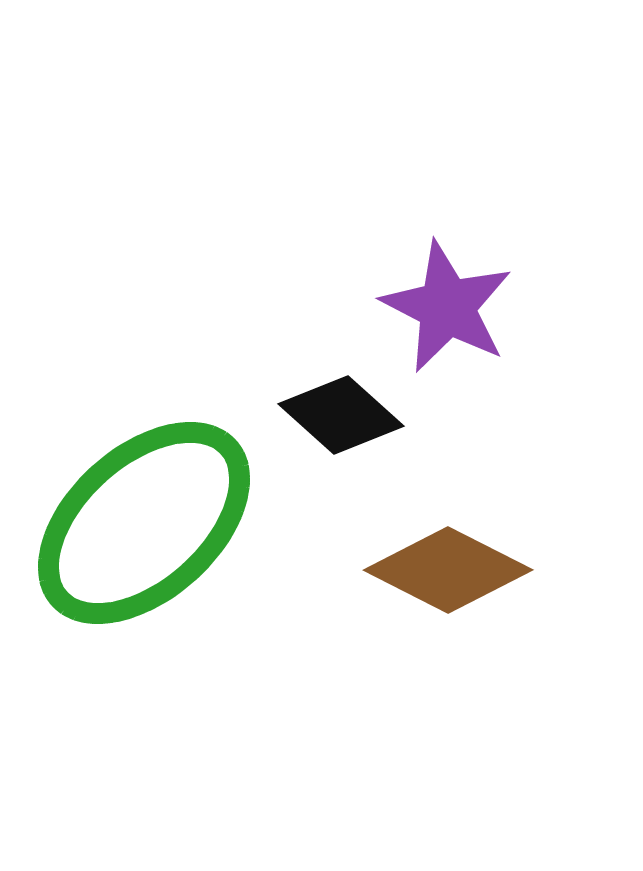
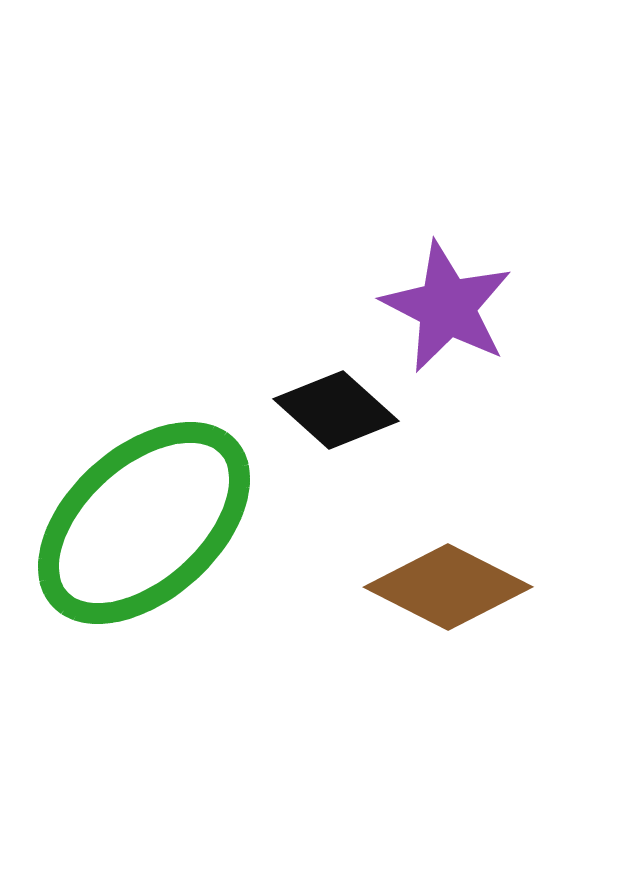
black diamond: moved 5 px left, 5 px up
brown diamond: moved 17 px down
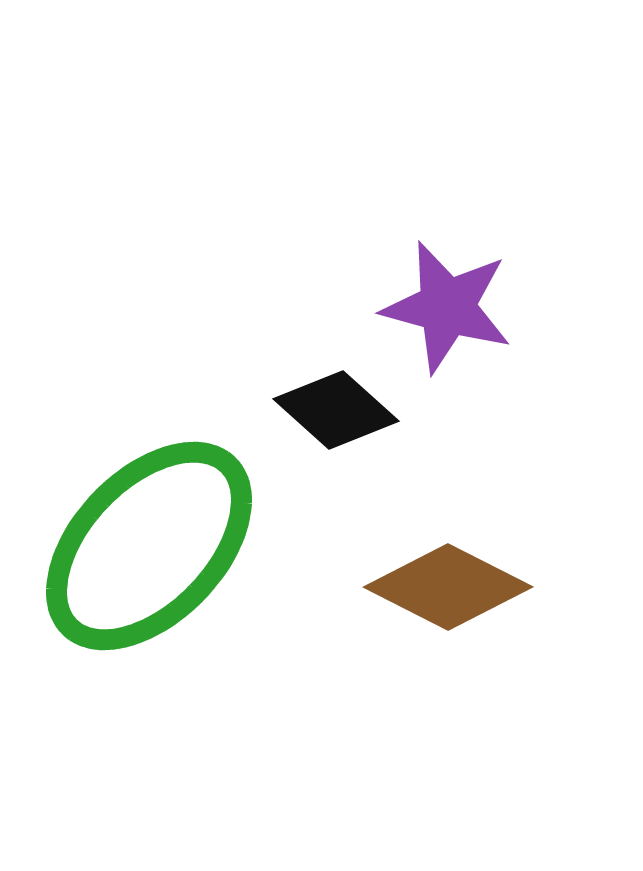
purple star: rotated 12 degrees counterclockwise
green ellipse: moved 5 px right, 23 px down; rotated 4 degrees counterclockwise
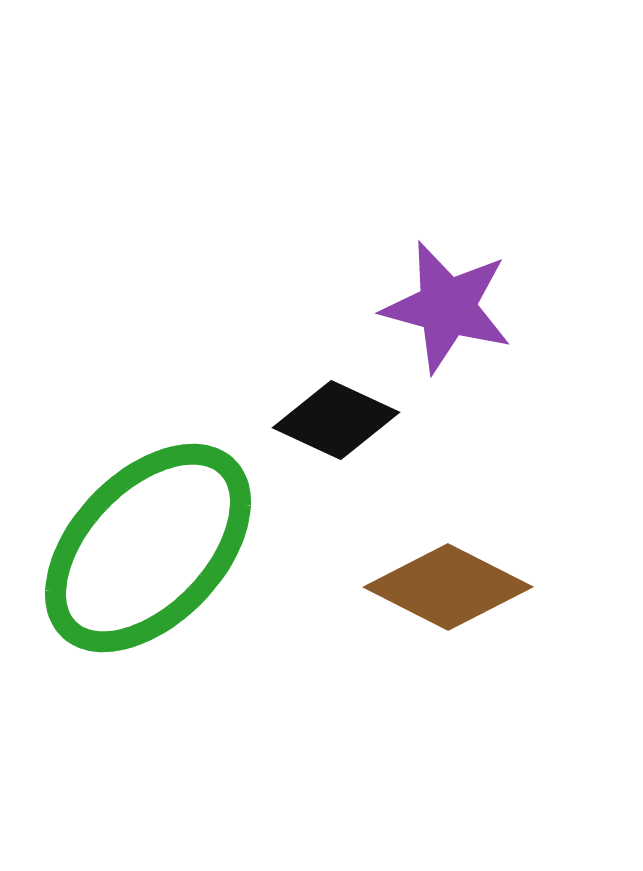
black diamond: moved 10 px down; rotated 17 degrees counterclockwise
green ellipse: moved 1 px left, 2 px down
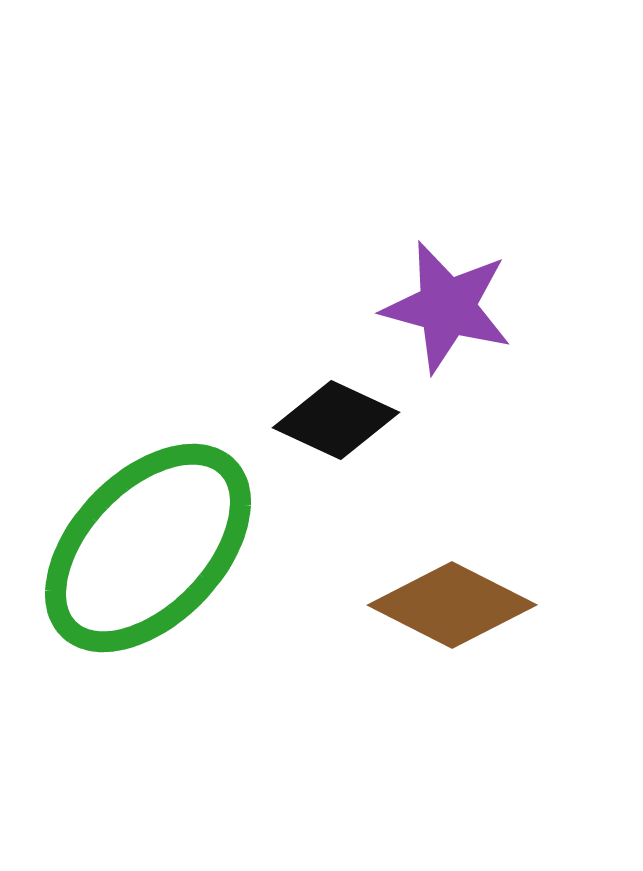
brown diamond: moved 4 px right, 18 px down
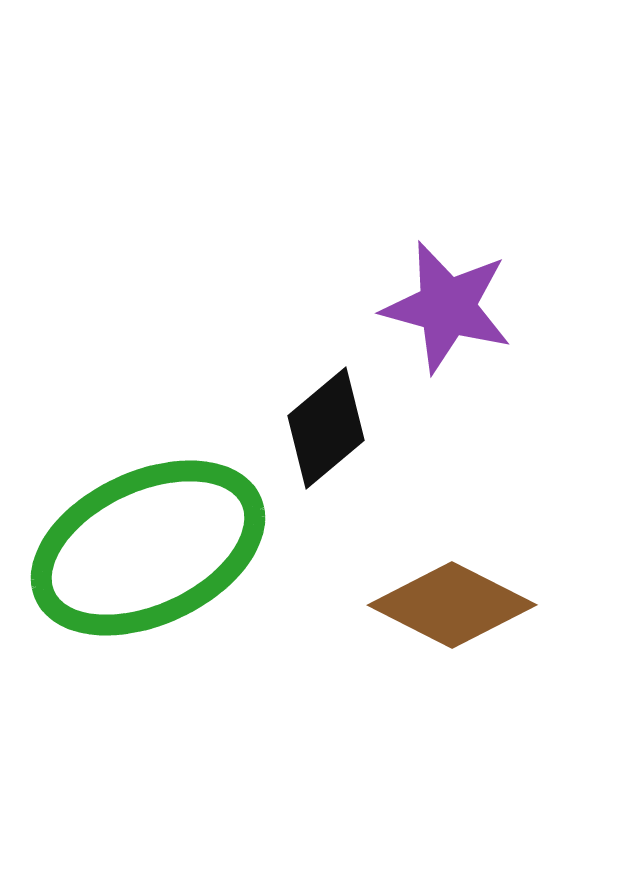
black diamond: moved 10 px left, 8 px down; rotated 65 degrees counterclockwise
green ellipse: rotated 21 degrees clockwise
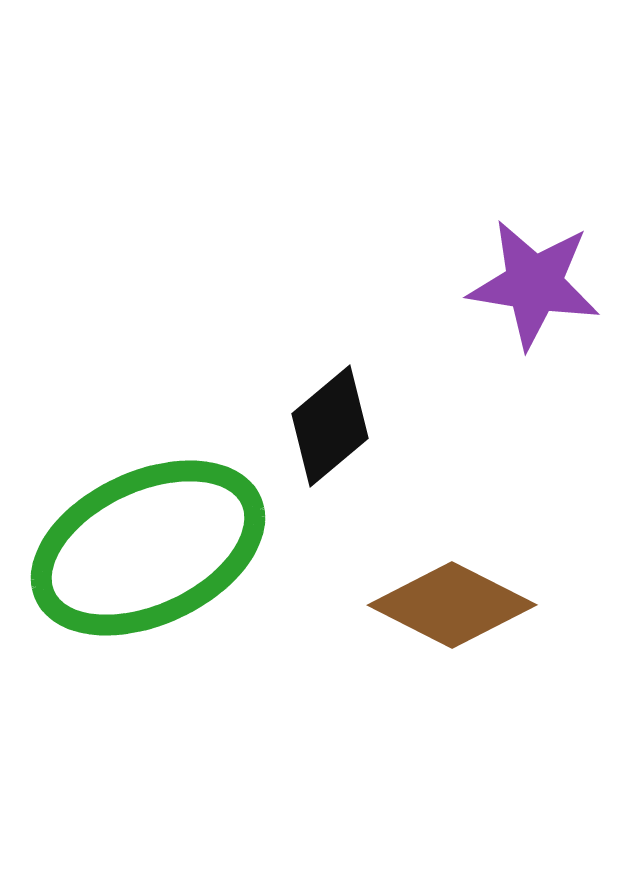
purple star: moved 87 px right, 23 px up; rotated 6 degrees counterclockwise
black diamond: moved 4 px right, 2 px up
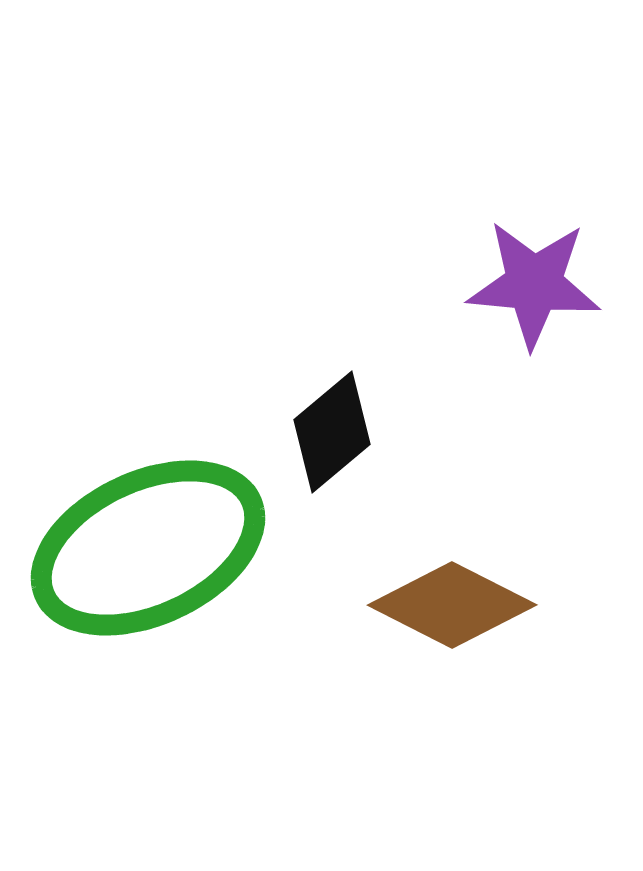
purple star: rotated 4 degrees counterclockwise
black diamond: moved 2 px right, 6 px down
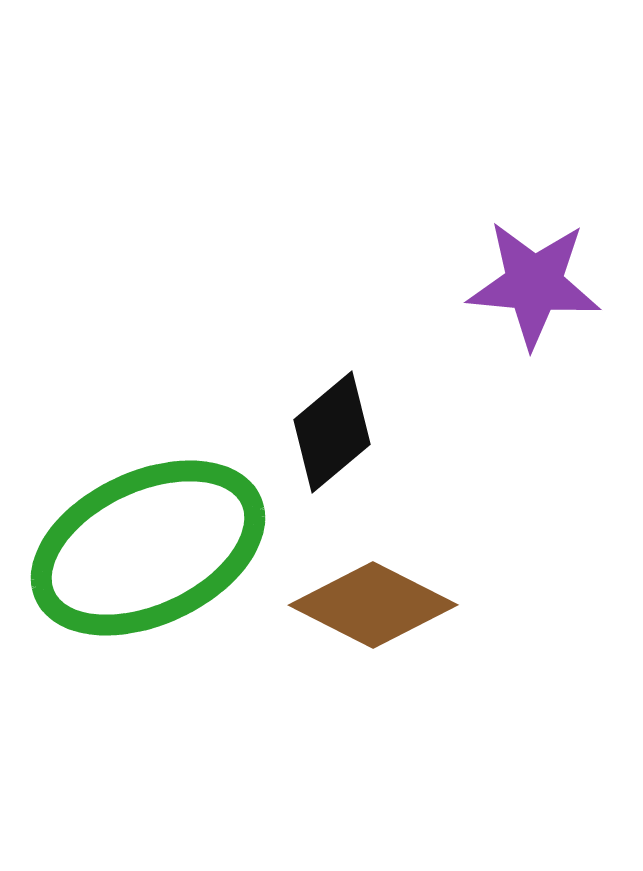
brown diamond: moved 79 px left
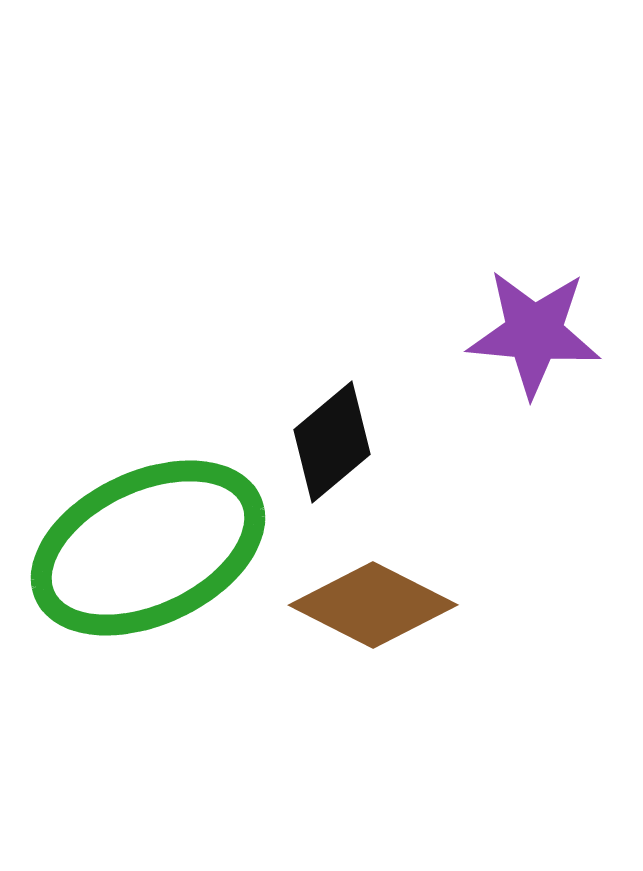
purple star: moved 49 px down
black diamond: moved 10 px down
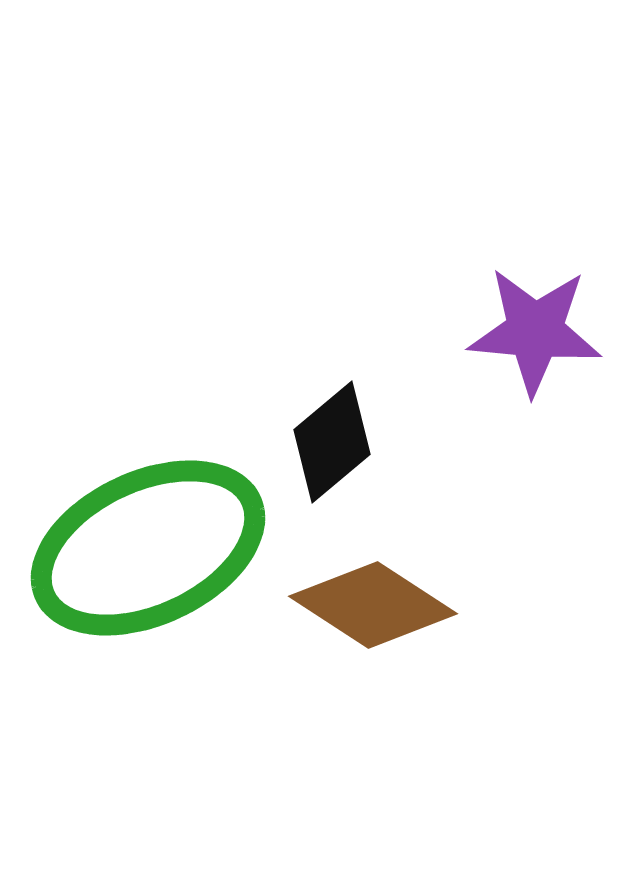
purple star: moved 1 px right, 2 px up
brown diamond: rotated 6 degrees clockwise
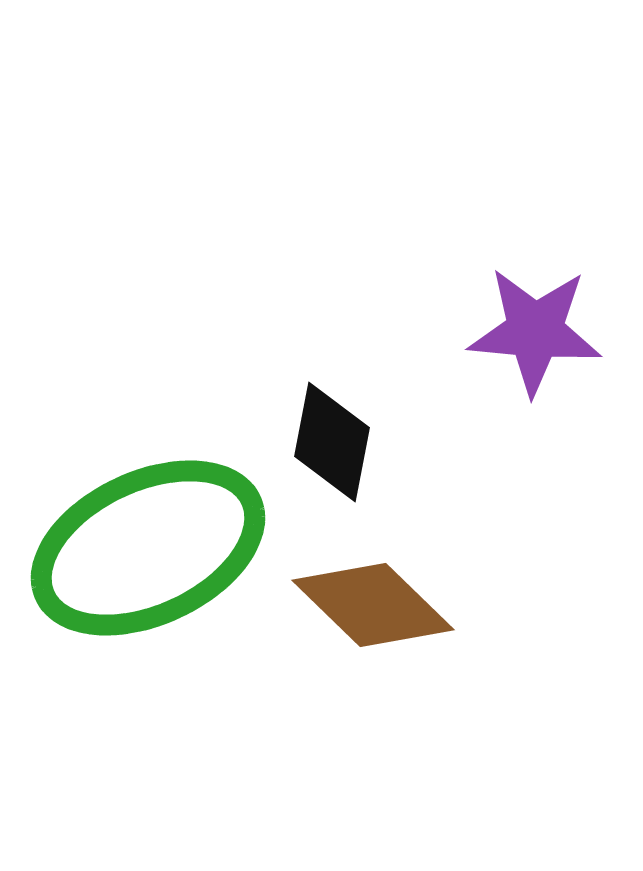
black diamond: rotated 39 degrees counterclockwise
brown diamond: rotated 11 degrees clockwise
